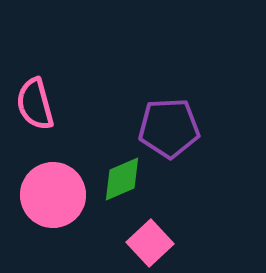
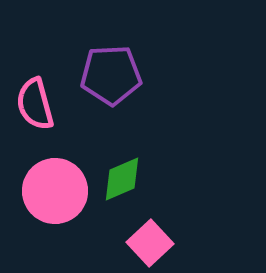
purple pentagon: moved 58 px left, 53 px up
pink circle: moved 2 px right, 4 px up
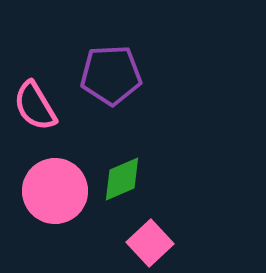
pink semicircle: moved 2 px down; rotated 16 degrees counterclockwise
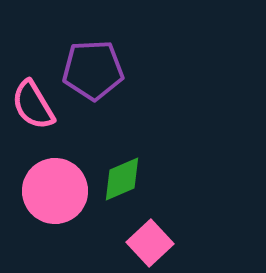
purple pentagon: moved 18 px left, 5 px up
pink semicircle: moved 2 px left, 1 px up
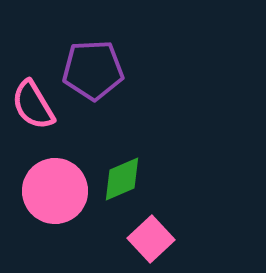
pink square: moved 1 px right, 4 px up
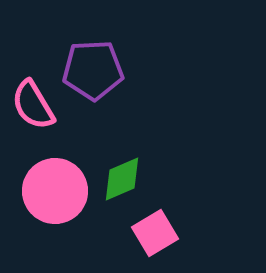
pink square: moved 4 px right, 6 px up; rotated 12 degrees clockwise
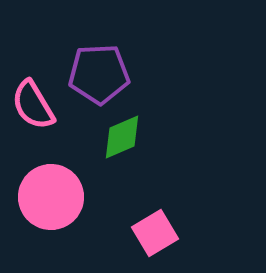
purple pentagon: moved 6 px right, 4 px down
green diamond: moved 42 px up
pink circle: moved 4 px left, 6 px down
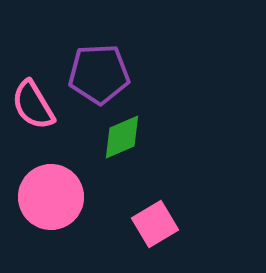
pink square: moved 9 px up
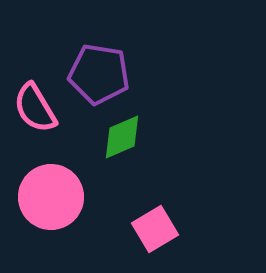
purple pentagon: rotated 12 degrees clockwise
pink semicircle: moved 2 px right, 3 px down
pink square: moved 5 px down
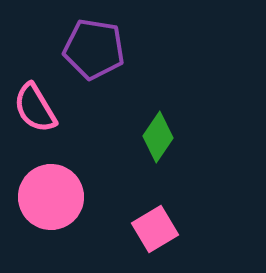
purple pentagon: moved 5 px left, 25 px up
green diamond: moved 36 px right; rotated 33 degrees counterclockwise
